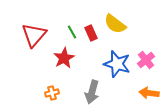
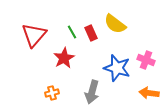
pink cross: rotated 30 degrees counterclockwise
blue star: moved 4 px down
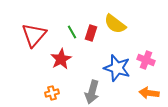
red rectangle: rotated 42 degrees clockwise
red star: moved 3 px left, 1 px down
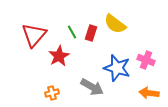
red star: moved 2 px left, 3 px up
gray arrow: moved 5 px up; rotated 75 degrees counterclockwise
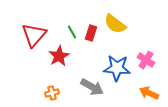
pink cross: rotated 12 degrees clockwise
blue star: rotated 12 degrees counterclockwise
orange arrow: rotated 18 degrees clockwise
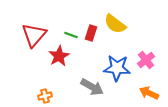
green line: moved 1 px left, 3 px down; rotated 40 degrees counterclockwise
pink cross: rotated 18 degrees clockwise
orange cross: moved 7 px left, 3 px down
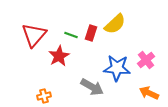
yellow semicircle: rotated 80 degrees counterclockwise
orange cross: moved 1 px left
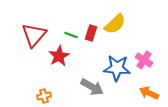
pink cross: moved 2 px left; rotated 18 degrees counterclockwise
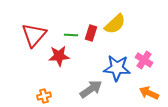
green line: rotated 16 degrees counterclockwise
red star: rotated 25 degrees clockwise
gray arrow: moved 1 px left, 2 px down; rotated 65 degrees counterclockwise
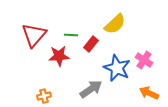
red rectangle: moved 11 px down; rotated 21 degrees clockwise
blue star: rotated 20 degrees clockwise
